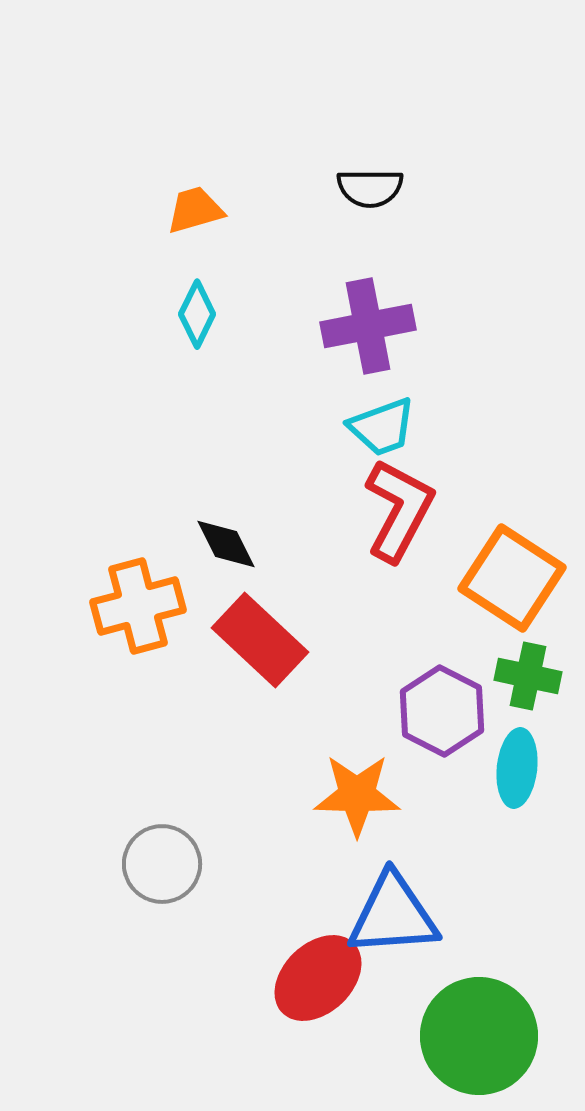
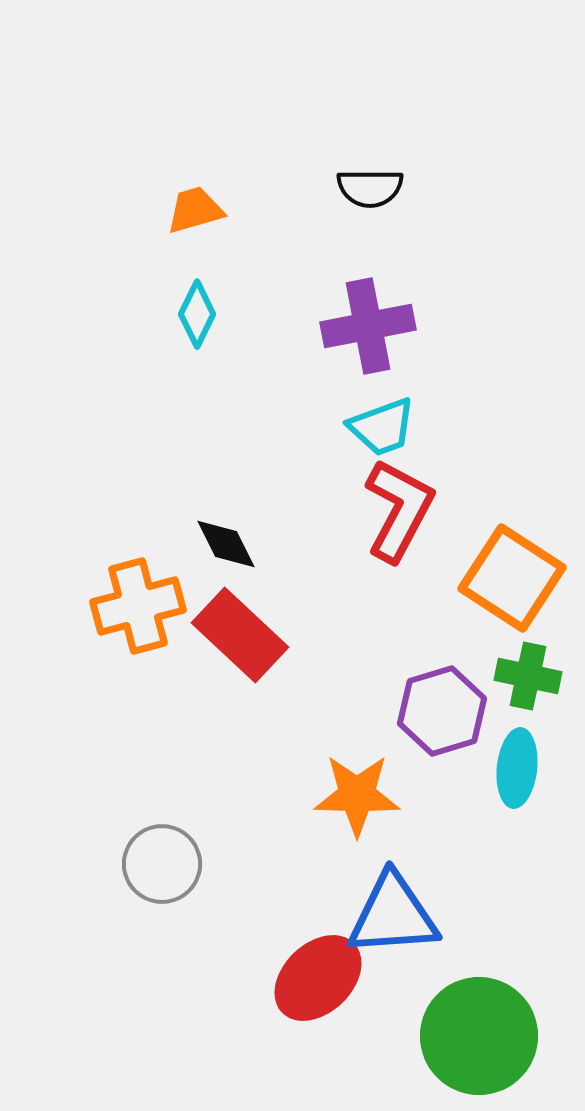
red rectangle: moved 20 px left, 5 px up
purple hexagon: rotated 16 degrees clockwise
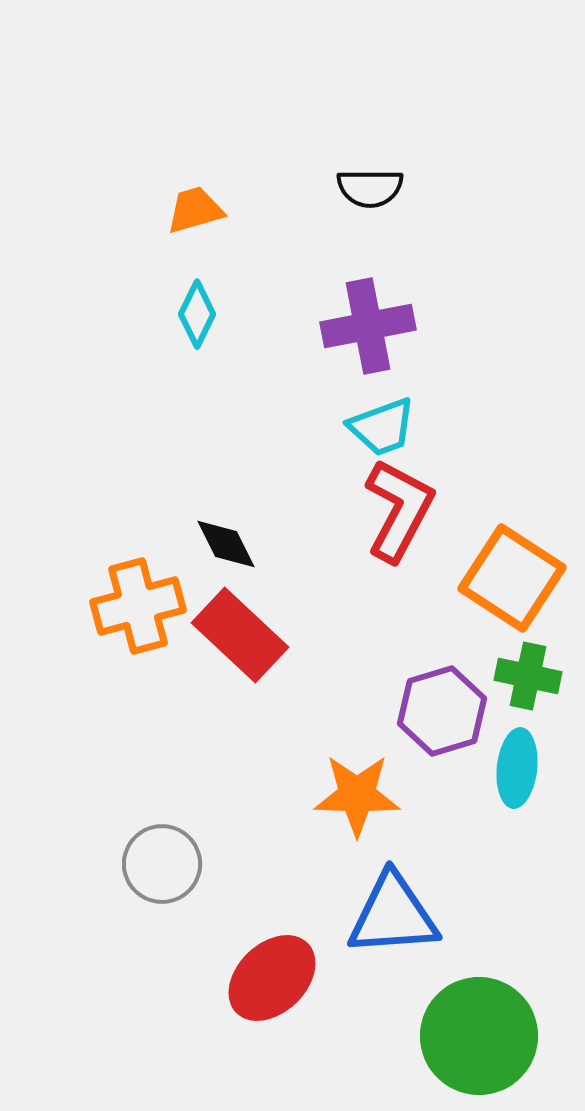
red ellipse: moved 46 px left
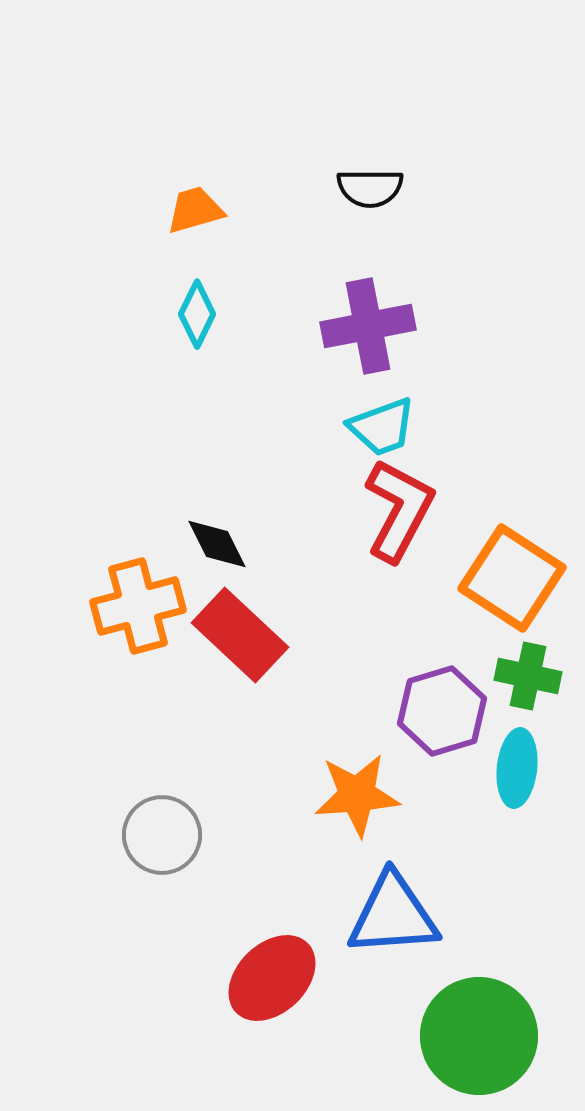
black diamond: moved 9 px left
orange star: rotated 6 degrees counterclockwise
gray circle: moved 29 px up
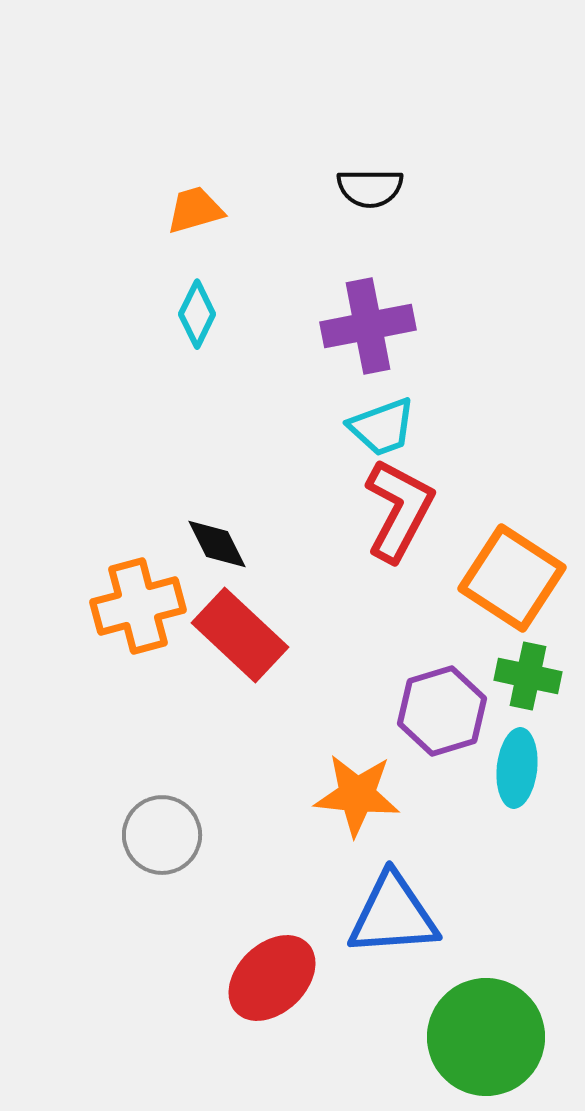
orange star: rotated 10 degrees clockwise
green circle: moved 7 px right, 1 px down
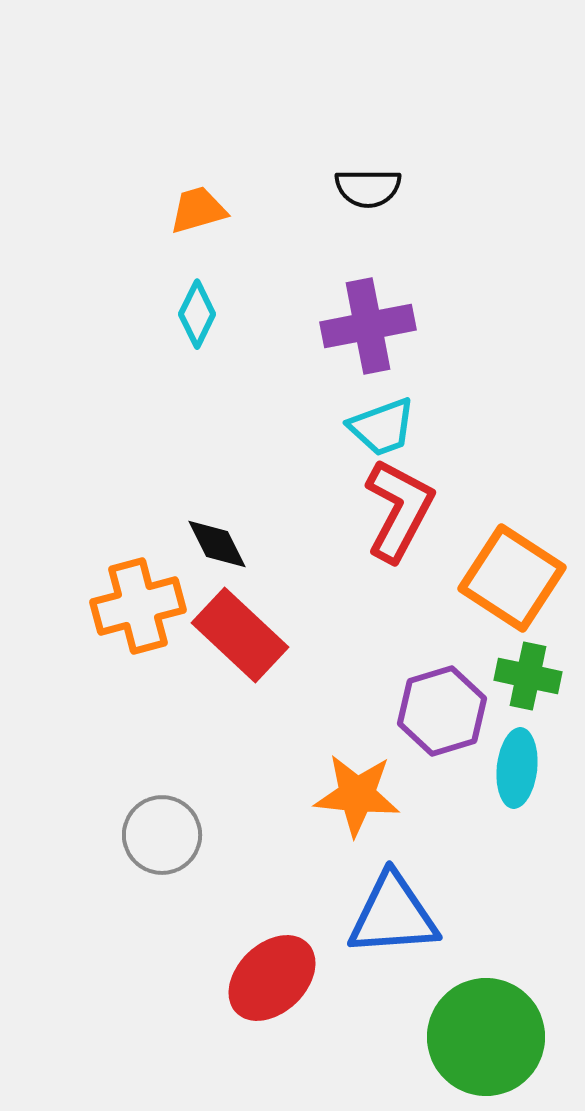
black semicircle: moved 2 px left
orange trapezoid: moved 3 px right
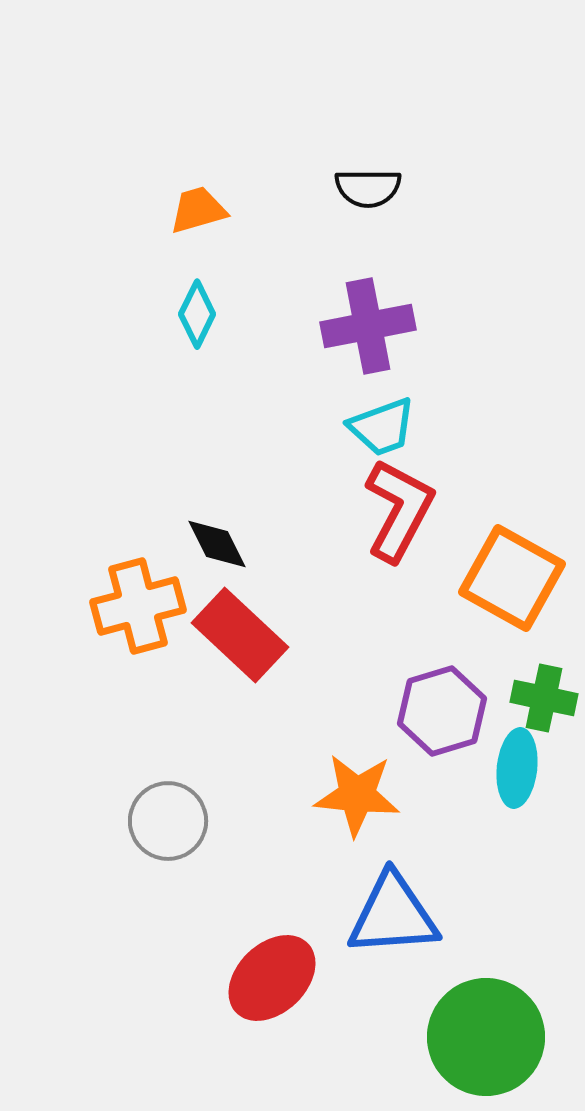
orange square: rotated 4 degrees counterclockwise
green cross: moved 16 px right, 22 px down
gray circle: moved 6 px right, 14 px up
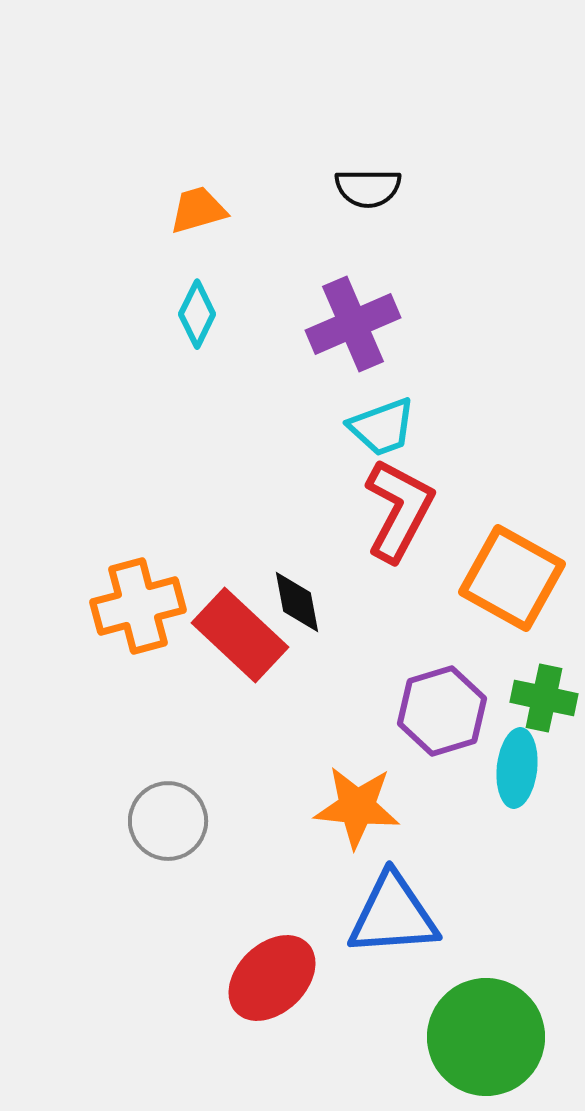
purple cross: moved 15 px left, 2 px up; rotated 12 degrees counterclockwise
black diamond: moved 80 px right, 58 px down; rotated 16 degrees clockwise
orange star: moved 12 px down
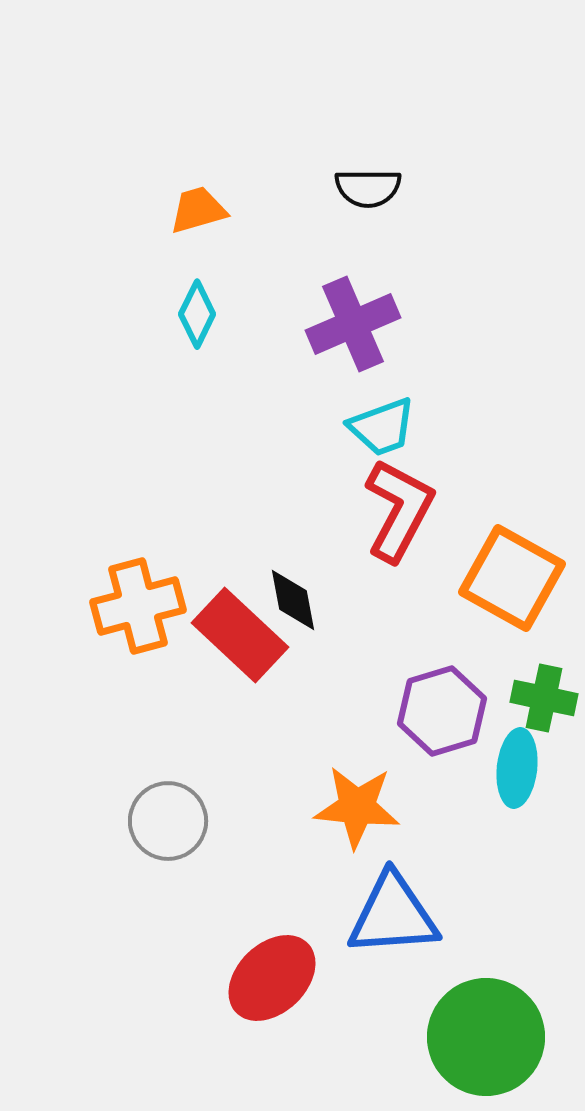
black diamond: moved 4 px left, 2 px up
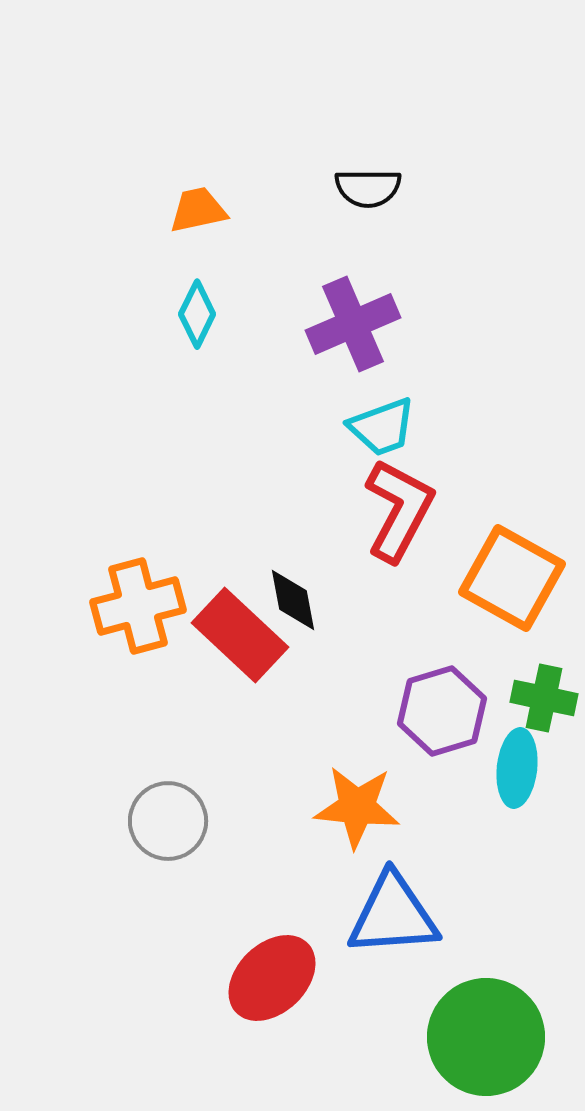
orange trapezoid: rotated 4 degrees clockwise
